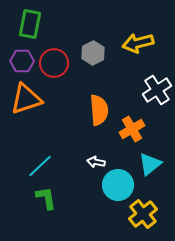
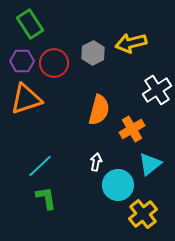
green rectangle: rotated 44 degrees counterclockwise
yellow arrow: moved 7 px left
orange semicircle: rotated 20 degrees clockwise
white arrow: rotated 90 degrees clockwise
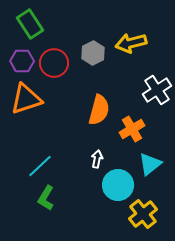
white arrow: moved 1 px right, 3 px up
green L-shape: rotated 140 degrees counterclockwise
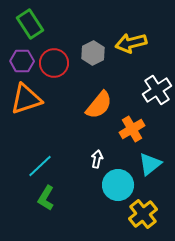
orange semicircle: moved 5 px up; rotated 24 degrees clockwise
